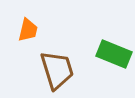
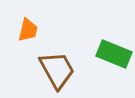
brown trapezoid: rotated 12 degrees counterclockwise
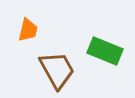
green rectangle: moved 9 px left, 3 px up
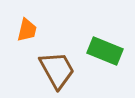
orange trapezoid: moved 1 px left
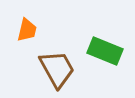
brown trapezoid: moved 1 px up
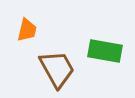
green rectangle: rotated 12 degrees counterclockwise
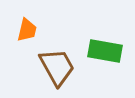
brown trapezoid: moved 2 px up
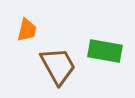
brown trapezoid: moved 1 px right, 1 px up
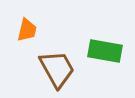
brown trapezoid: moved 1 px left, 3 px down
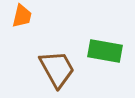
orange trapezoid: moved 5 px left, 14 px up
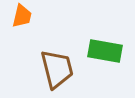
brown trapezoid: rotated 15 degrees clockwise
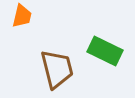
green rectangle: rotated 16 degrees clockwise
